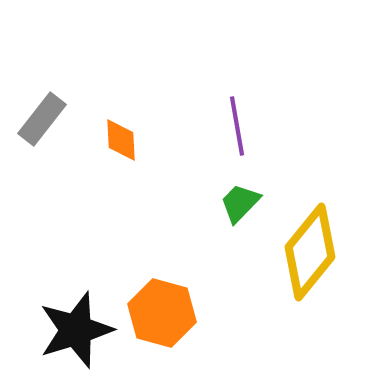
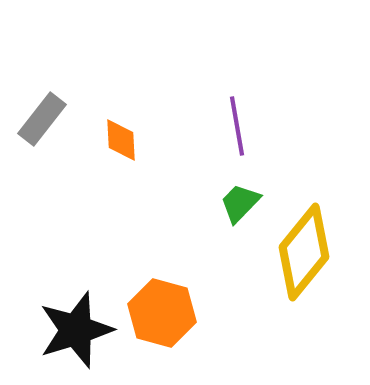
yellow diamond: moved 6 px left
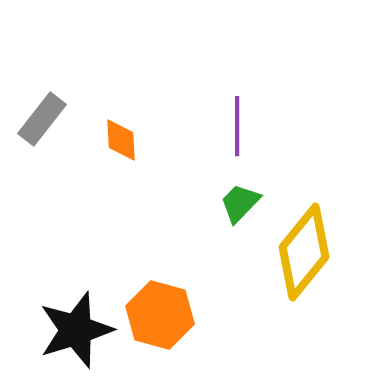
purple line: rotated 10 degrees clockwise
orange hexagon: moved 2 px left, 2 px down
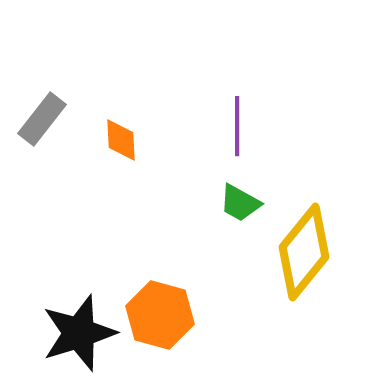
green trapezoid: rotated 105 degrees counterclockwise
black star: moved 3 px right, 3 px down
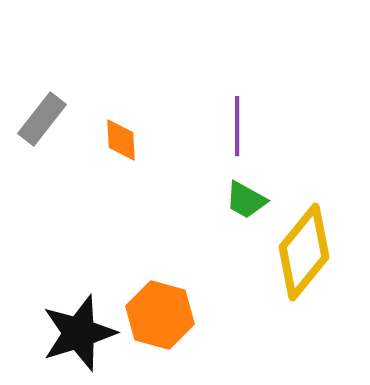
green trapezoid: moved 6 px right, 3 px up
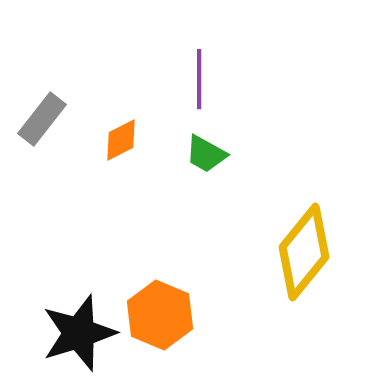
purple line: moved 38 px left, 47 px up
orange diamond: rotated 66 degrees clockwise
green trapezoid: moved 40 px left, 46 px up
orange hexagon: rotated 8 degrees clockwise
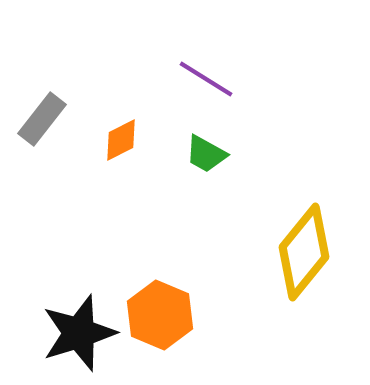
purple line: moved 7 px right; rotated 58 degrees counterclockwise
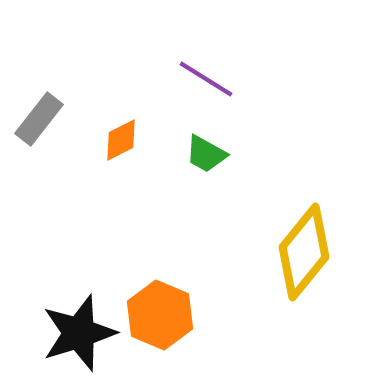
gray rectangle: moved 3 px left
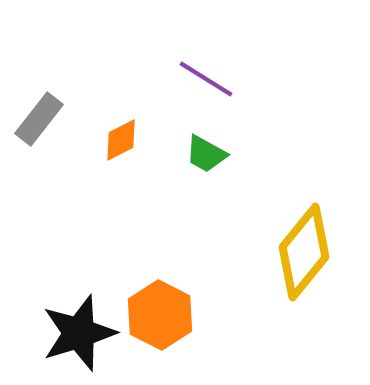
orange hexagon: rotated 4 degrees clockwise
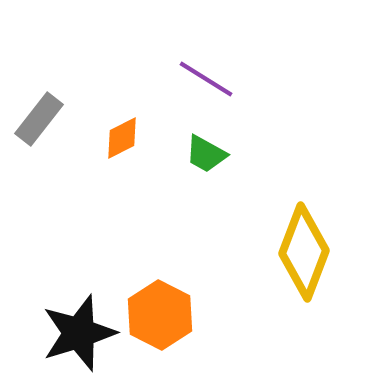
orange diamond: moved 1 px right, 2 px up
yellow diamond: rotated 18 degrees counterclockwise
